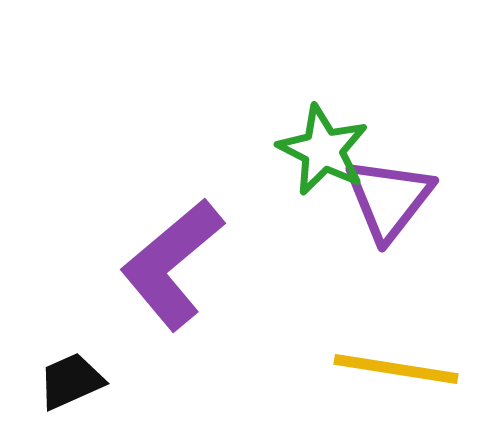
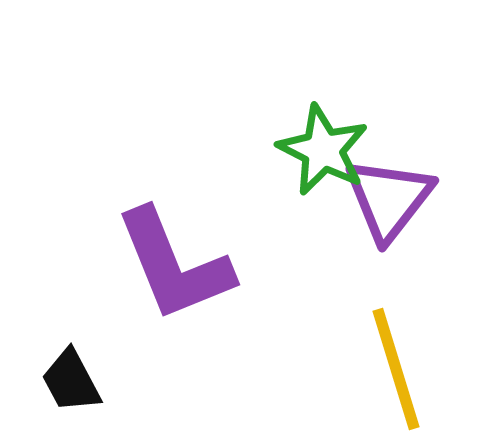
purple L-shape: moved 2 px right, 1 px down; rotated 72 degrees counterclockwise
yellow line: rotated 64 degrees clockwise
black trapezoid: rotated 94 degrees counterclockwise
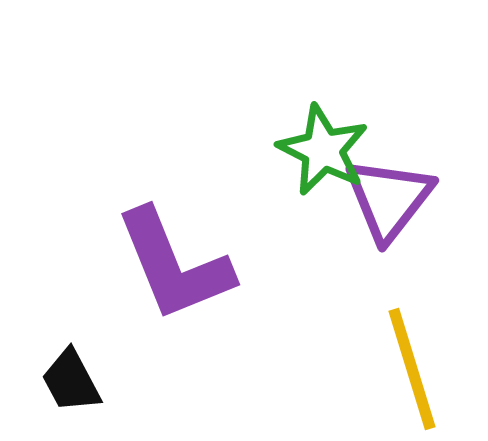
yellow line: moved 16 px right
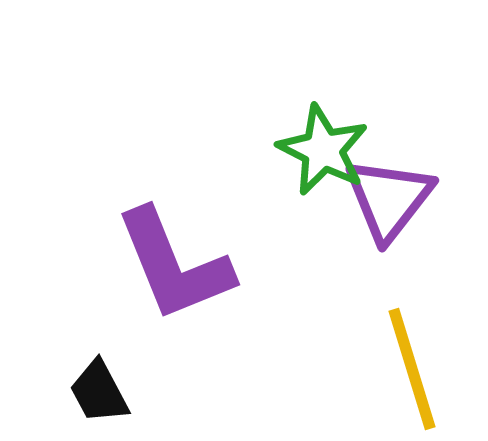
black trapezoid: moved 28 px right, 11 px down
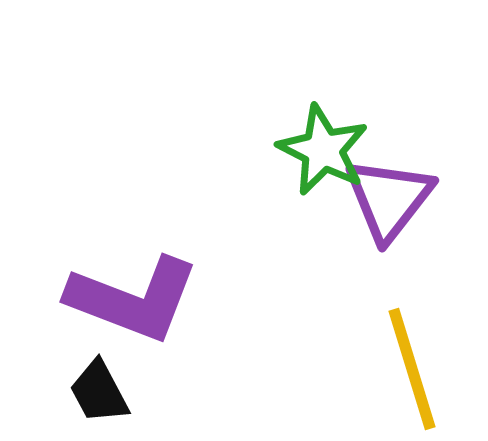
purple L-shape: moved 41 px left, 34 px down; rotated 47 degrees counterclockwise
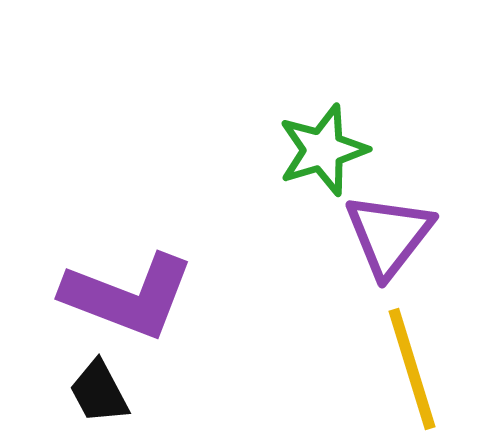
green star: rotated 28 degrees clockwise
purple triangle: moved 36 px down
purple L-shape: moved 5 px left, 3 px up
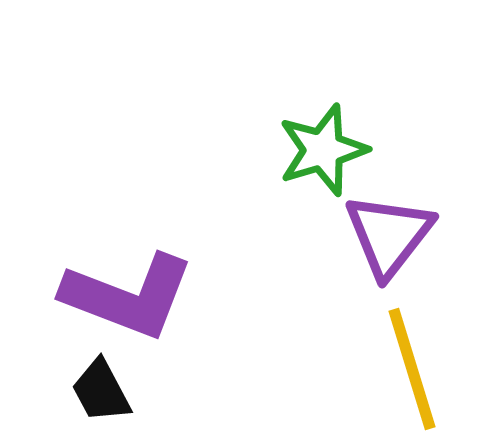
black trapezoid: moved 2 px right, 1 px up
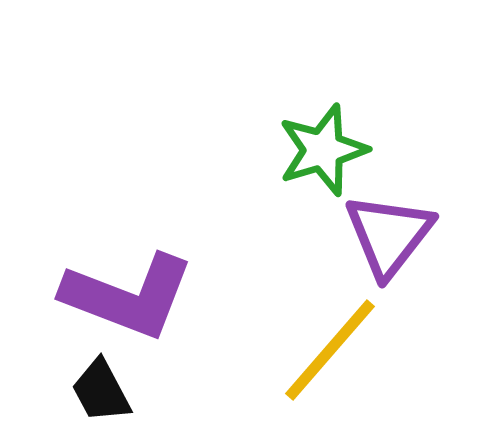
yellow line: moved 82 px left, 19 px up; rotated 58 degrees clockwise
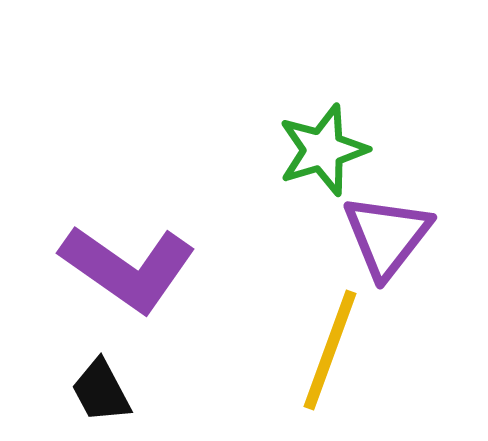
purple triangle: moved 2 px left, 1 px down
purple L-shape: moved 28 px up; rotated 14 degrees clockwise
yellow line: rotated 21 degrees counterclockwise
